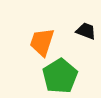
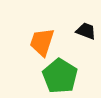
green pentagon: rotated 8 degrees counterclockwise
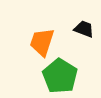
black trapezoid: moved 2 px left, 2 px up
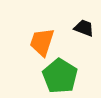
black trapezoid: moved 1 px up
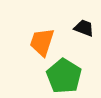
green pentagon: moved 4 px right
